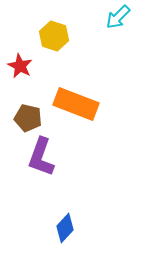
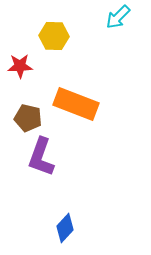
yellow hexagon: rotated 16 degrees counterclockwise
red star: rotated 30 degrees counterclockwise
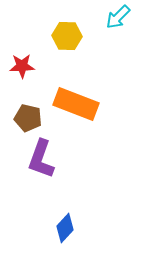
yellow hexagon: moved 13 px right
red star: moved 2 px right
purple L-shape: moved 2 px down
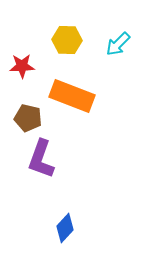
cyan arrow: moved 27 px down
yellow hexagon: moved 4 px down
orange rectangle: moved 4 px left, 8 px up
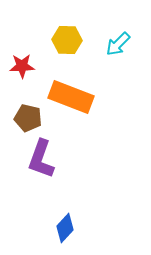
orange rectangle: moved 1 px left, 1 px down
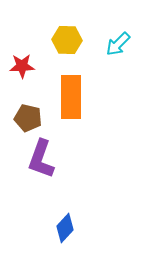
orange rectangle: rotated 69 degrees clockwise
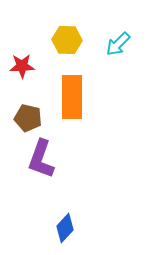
orange rectangle: moved 1 px right
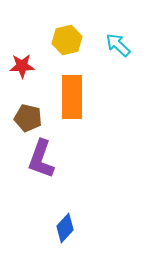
yellow hexagon: rotated 16 degrees counterclockwise
cyan arrow: moved 1 px down; rotated 88 degrees clockwise
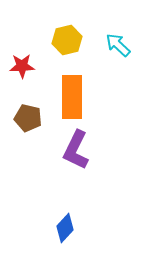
purple L-shape: moved 35 px right, 9 px up; rotated 6 degrees clockwise
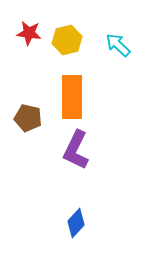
red star: moved 7 px right, 33 px up; rotated 10 degrees clockwise
blue diamond: moved 11 px right, 5 px up
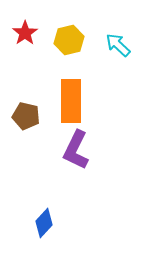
red star: moved 4 px left; rotated 30 degrees clockwise
yellow hexagon: moved 2 px right
orange rectangle: moved 1 px left, 4 px down
brown pentagon: moved 2 px left, 2 px up
blue diamond: moved 32 px left
